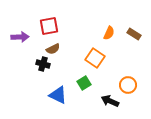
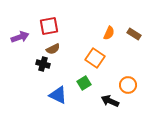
purple arrow: rotated 18 degrees counterclockwise
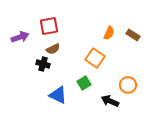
brown rectangle: moved 1 px left, 1 px down
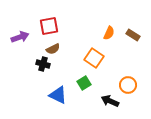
orange square: moved 1 px left
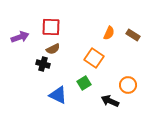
red square: moved 2 px right, 1 px down; rotated 12 degrees clockwise
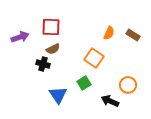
blue triangle: rotated 30 degrees clockwise
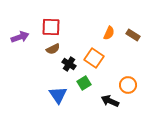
black cross: moved 26 px right; rotated 16 degrees clockwise
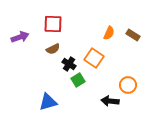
red square: moved 2 px right, 3 px up
green square: moved 6 px left, 3 px up
blue triangle: moved 10 px left, 7 px down; rotated 48 degrees clockwise
black arrow: rotated 18 degrees counterclockwise
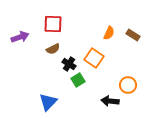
blue triangle: rotated 30 degrees counterclockwise
